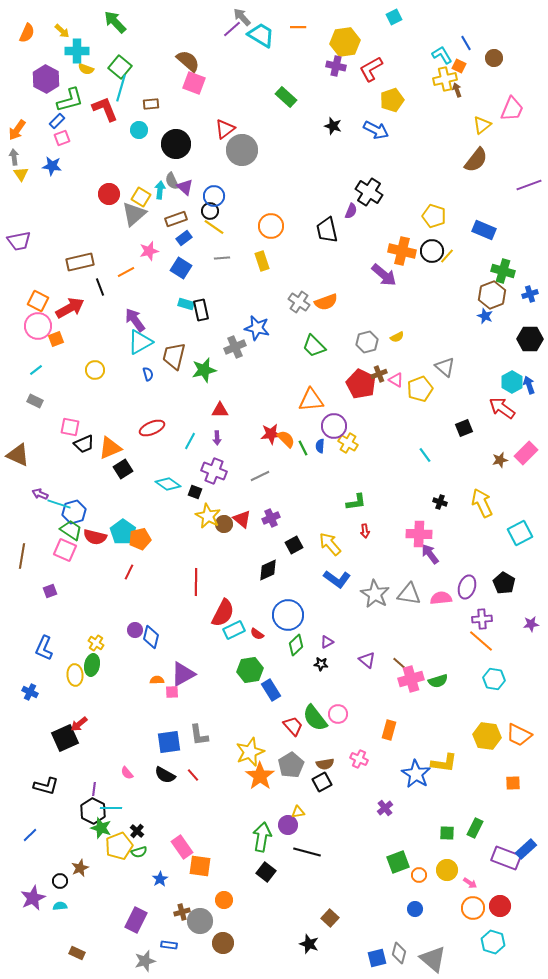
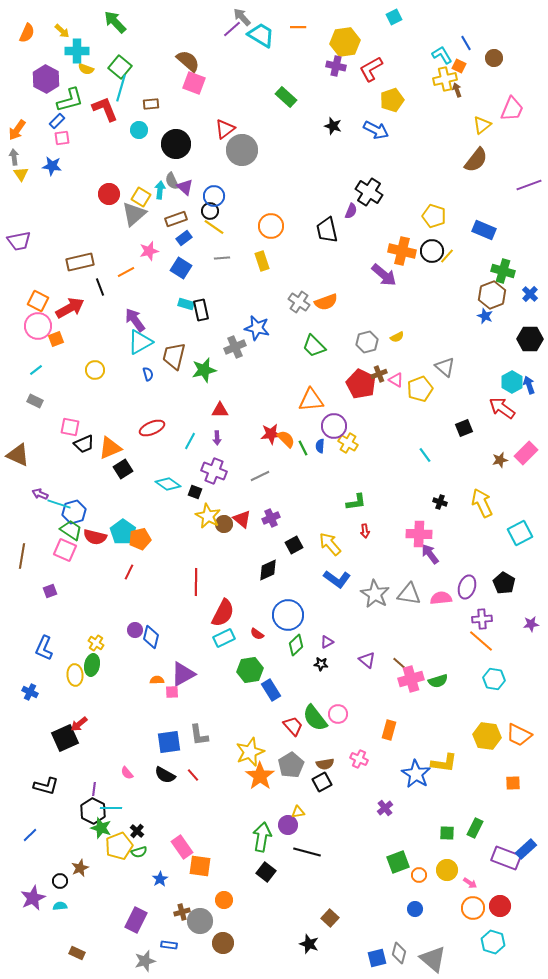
pink square at (62, 138): rotated 14 degrees clockwise
blue cross at (530, 294): rotated 28 degrees counterclockwise
cyan rectangle at (234, 630): moved 10 px left, 8 px down
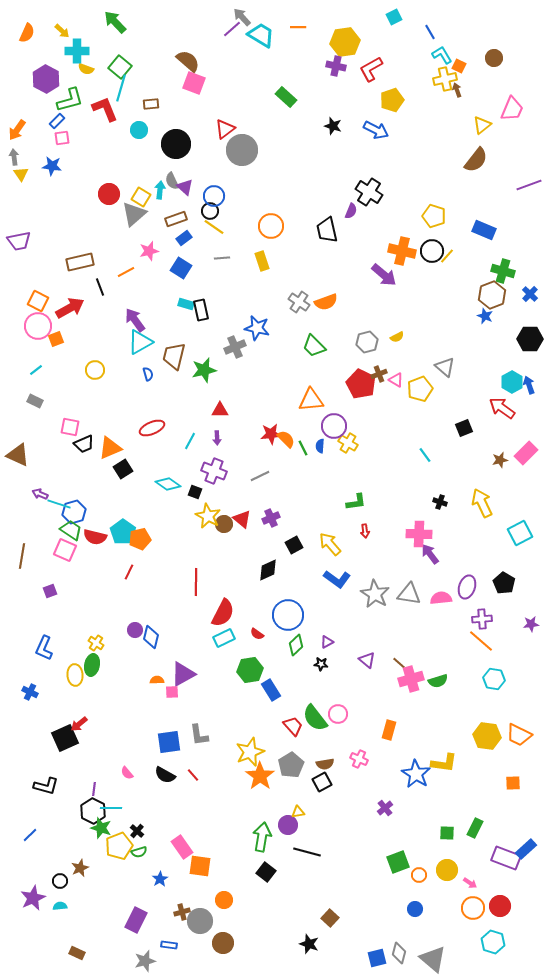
blue line at (466, 43): moved 36 px left, 11 px up
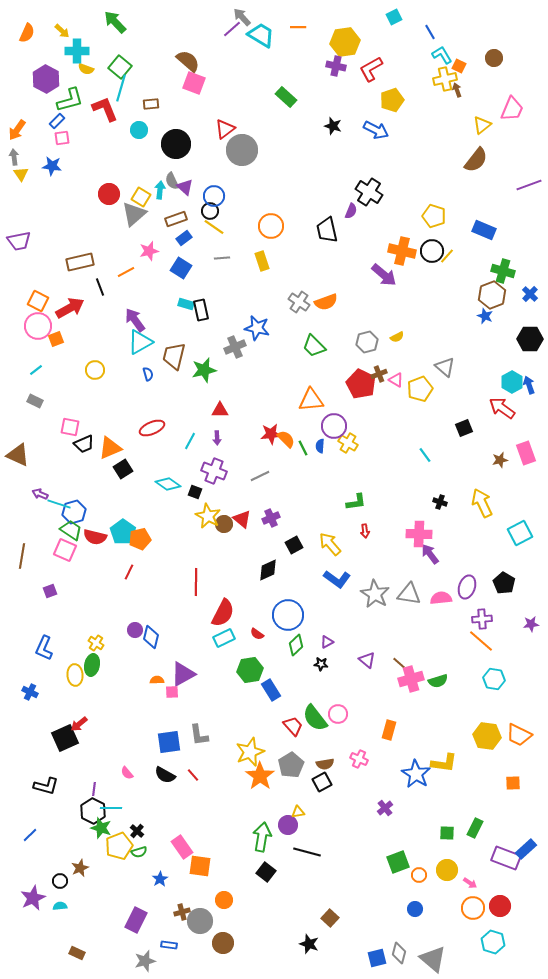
pink rectangle at (526, 453): rotated 65 degrees counterclockwise
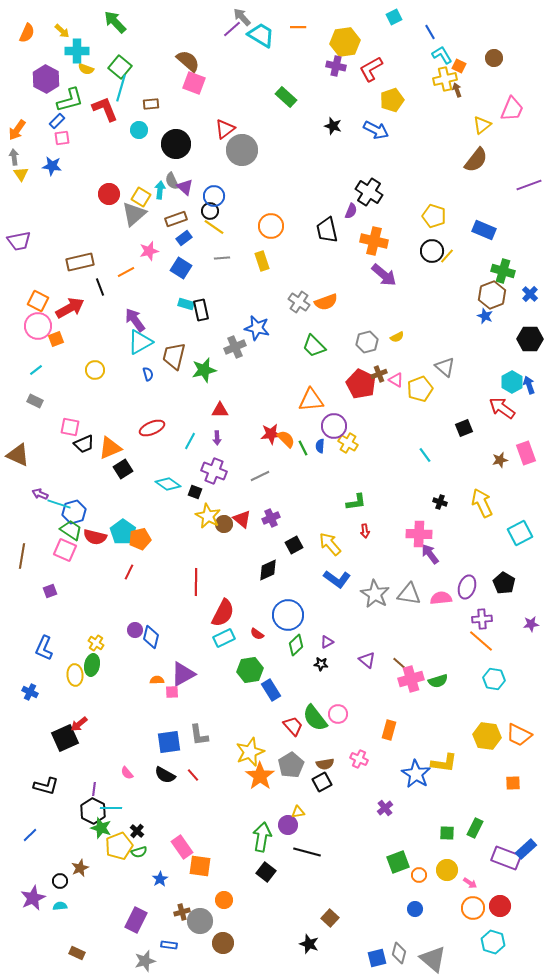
orange cross at (402, 251): moved 28 px left, 10 px up
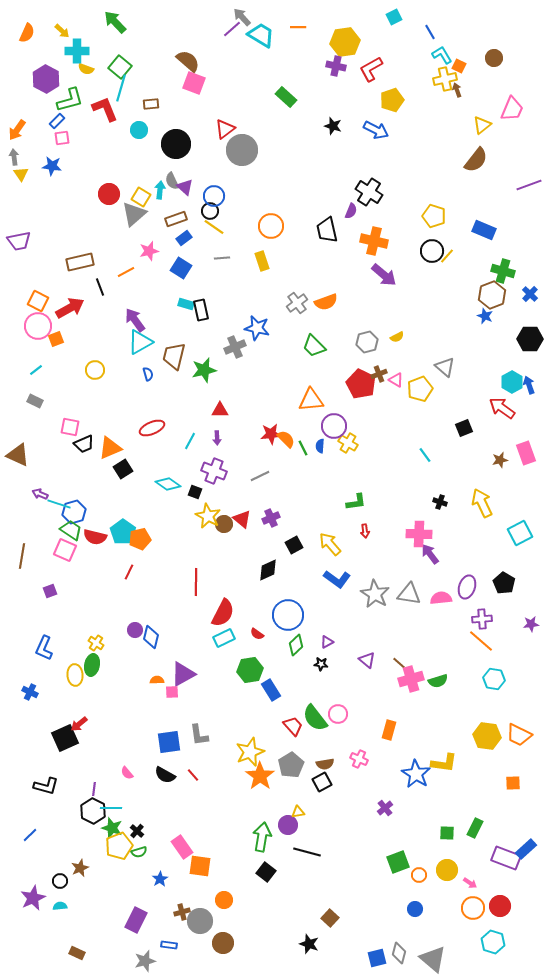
gray cross at (299, 302): moved 2 px left, 1 px down; rotated 20 degrees clockwise
green star at (101, 828): moved 11 px right
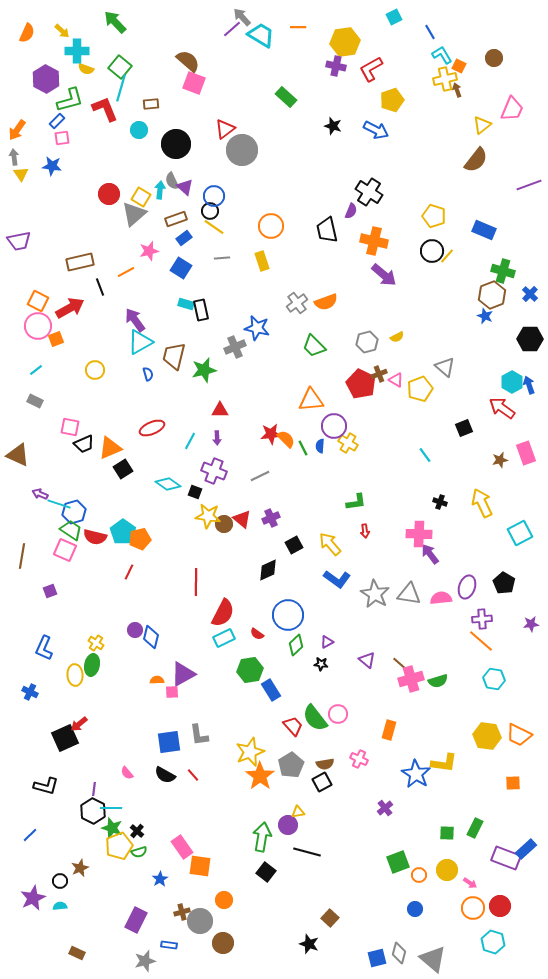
yellow star at (208, 516): rotated 20 degrees counterclockwise
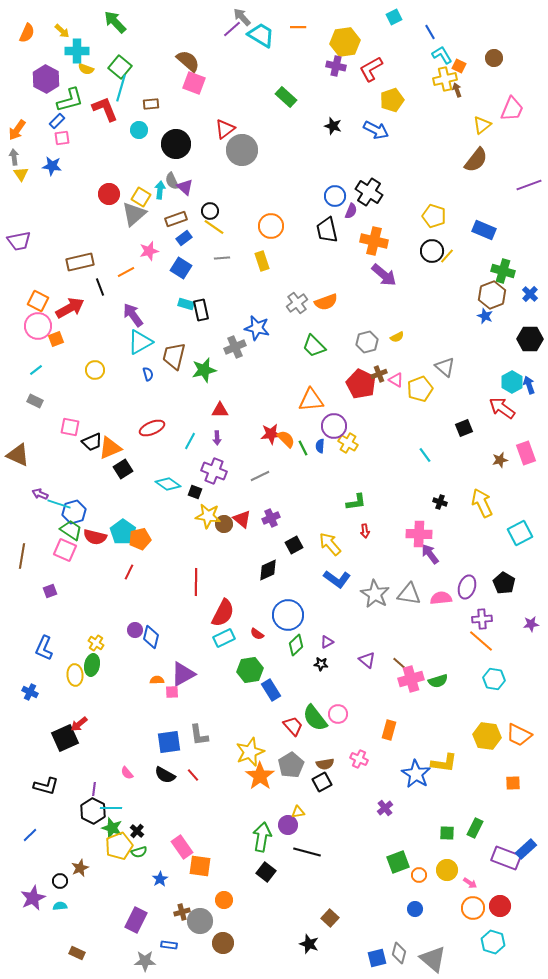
blue circle at (214, 196): moved 121 px right
purple arrow at (135, 320): moved 2 px left, 5 px up
black trapezoid at (84, 444): moved 8 px right, 2 px up
gray star at (145, 961): rotated 15 degrees clockwise
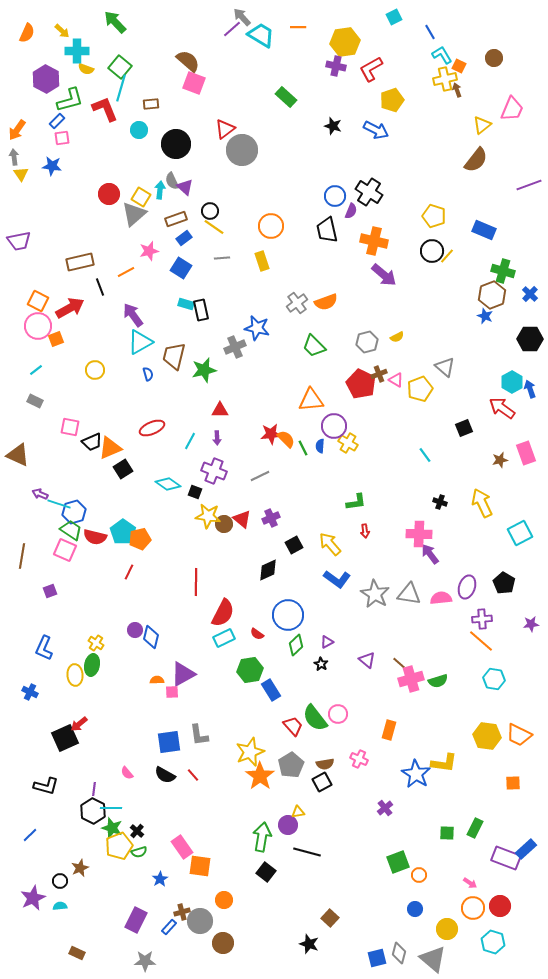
blue arrow at (529, 385): moved 1 px right, 4 px down
black star at (321, 664): rotated 24 degrees clockwise
yellow circle at (447, 870): moved 59 px down
blue rectangle at (169, 945): moved 18 px up; rotated 56 degrees counterclockwise
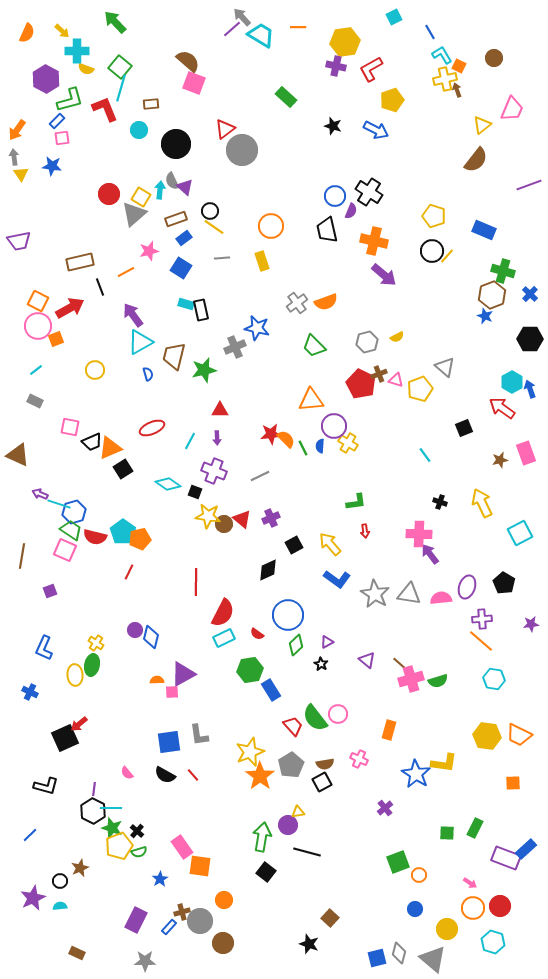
pink triangle at (396, 380): rotated 14 degrees counterclockwise
